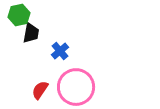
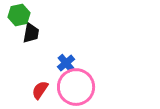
blue cross: moved 6 px right, 12 px down
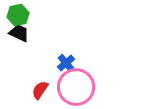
green hexagon: moved 1 px left
black trapezoid: moved 12 px left; rotated 75 degrees counterclockwise
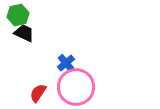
black trapezoid: moved 5 px right
red semicircle: moved 2 px left, 3 px down
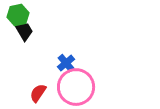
black trapezoid: moved 2 px up; rotated 35 degrees clockwise
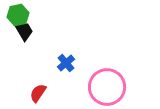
pink circle: moved 31 px right
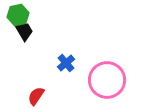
pink circle: moved 7 px up
red semicircle: moved 2 px left, 3 px down
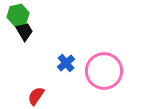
pink circle: moved 3 px left, 9 px up
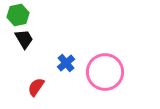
black trapezoid: moved 8 px down
pink circle: moved 1 px right, 1 px down
red semicircle: moved 9 px up
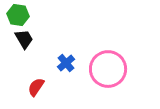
green hexagon: rotated 20 degrees clockwise
pink circle: moved 3 px right, 3 px up
